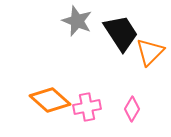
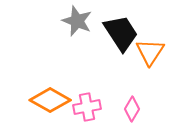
orange triangle: rotated 12 degrees counterclockwise
orange diamond: rotated 12 degrees counterclockwise
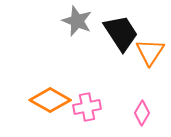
pink diamond: moved 10 px right, 4 px down
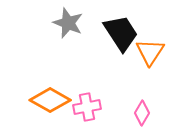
gray star: moved 9 px left, 2 px down
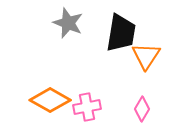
black trapezoid: rotated 42 degrees clockwise
orange triangle: moved 4 px left, 4 px down
pink diamond: moved 4 px up
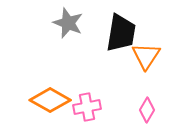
pink diamond: moved 5 px right, 1 px down
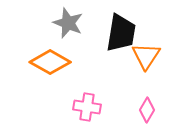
orange diamond: moved 38 px up
pink cross: rotated 20 degrees clockwise
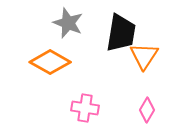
orange triangle: moved 2 px left
pink cross: moved 2 px left, 1 px down
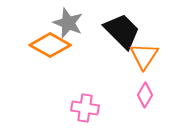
black trapezoid: moved 1 px right, 2 px up; rotated 54 degrees counterclockwise
orange diamond: moved 17 px up
pink diamond: moved 2 px left, 15 px up
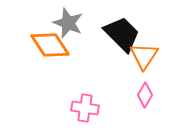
black trapezoid: moved 3 px down
orange diamond: rotated 27 degrees clockwise
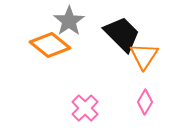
gray star: moved 1 px right, 2 px up; rotated 16 degrees clockwise
orange diamond: rotated 18 degrees counterclockwise
pink diamond: moved 7 px down
pink cross: rotated 36 degrees clockwise
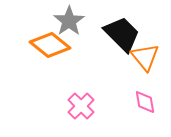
orange triangle: moved 1 px right, 1 px down; rotated 12 degrees counterclockwise
pink diamond: rotated 40 degrees counterclockwise
pink cross: moved 4 px left, 2 px up
